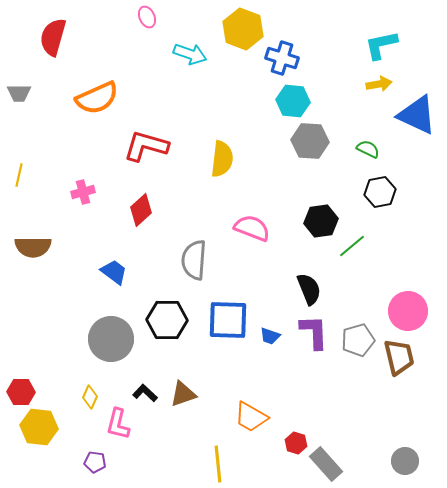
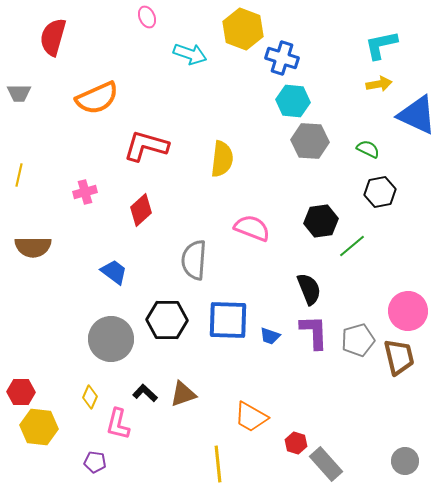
pink cross at (83, 192): moved 2 px right
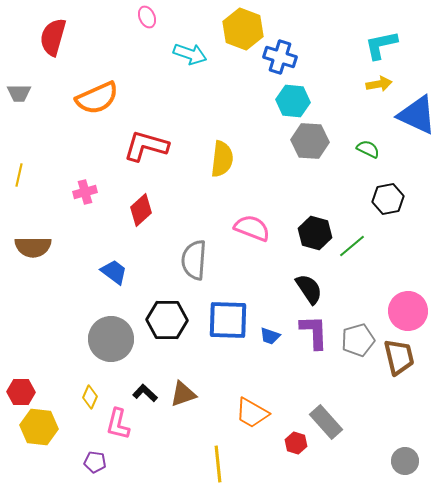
blue cross at (282, 58): moved 2 px left, 1 px up
black hexagon at (380, 192): moved 8 px right, 7 px down
black hexagon at (321, 221): moved 6 px left, 12 px down; rotated 24 degrees clockwise
black semicircle at (309, 289): rotated 12 degrees counterclockwise
orange trapezoid at (251, 417): moved 1 px right, 4 px up
gray rectangle at (326, 464): moved 42 px up
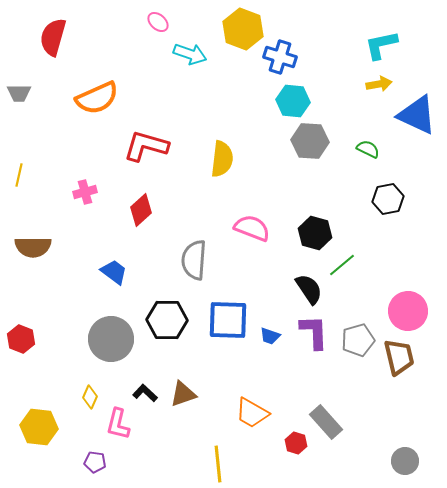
pink ellipse at (147, 17): moved 11 px right, 5 px down; rotated 25 degrees counterclockwise
green line at (352, 246): moved 10 px left, 19 px down
red hexagon at (21, 392): moved 53 px up; rotated 20 degrees clockwise
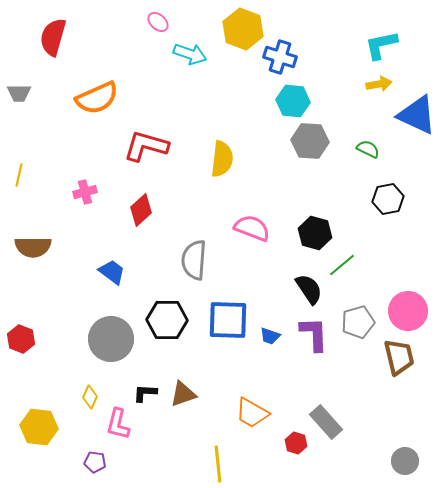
blue trapezoid at (114, 272): moved 2 px left
purple L-shape at (314, 332): moved 2 px down
gray pentagon at (358, 340): moved 18 px up
black L-shape at (145, 393): rotated 40 degrees counterclockwise
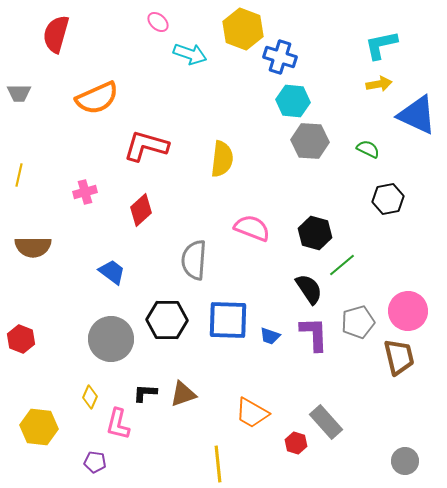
red semicircle at (53, 37): moved 3 px right, 3 px up
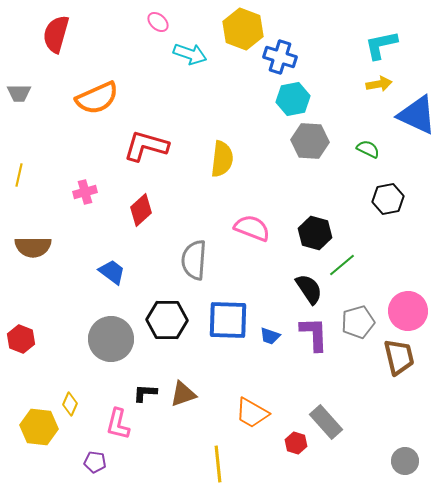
cyan hexagon at (293, 101): moved 2 px up; rotated 16 degrees counterclockwise
yellow diamond at (90, 397): moved 20 px left, 7 px down
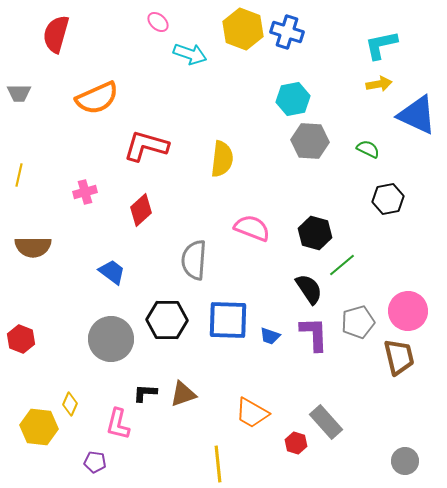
blue cross at (280, 57): moved 7 px right, 25 px up
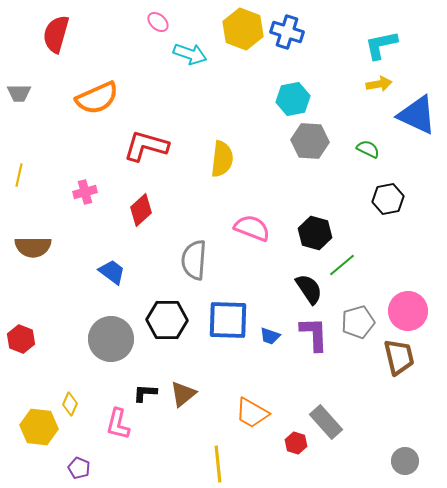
brown triangle at (183, 394): rotated 20 degrees counterclockwise
purple pentagon at (95, 462): moved 16 px left, 6 px down; rotated 15 degrees clockwise
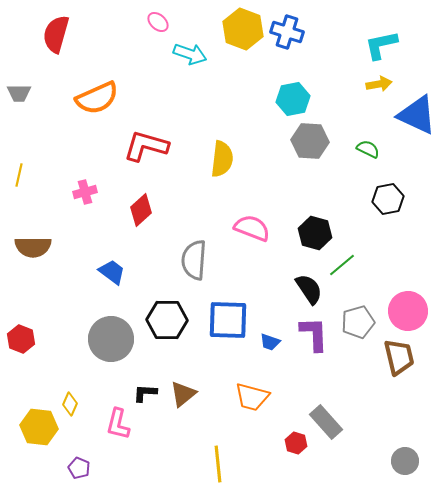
blue trapezoid at (270, 336): moved 6 px down
orange trapezoid at (252, 413): moved 16 px up; rotated 15 degrees counterclockwise
